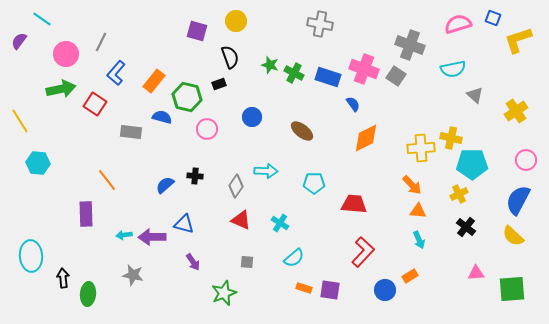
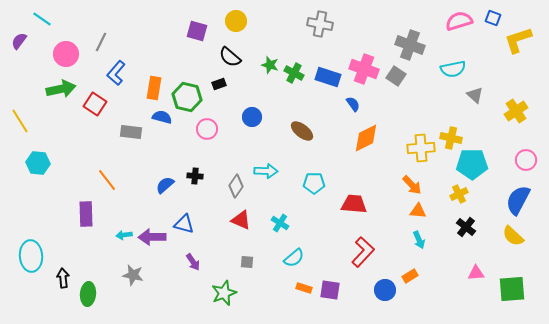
pink semicircle at (458, 24): moved 1 px right, 3 px up
black semicircle at (230, 57): rotated 150 degrees clockwise
orange rectangle at (154, 81): moved 7 px down; rotated 30 degrees counterclockwise
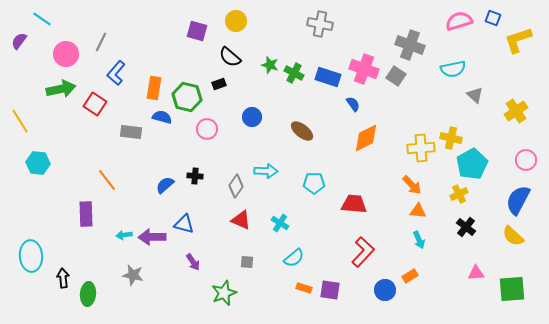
cyan pentagon at (472, 164): rotated 28 degrees counterclockwise
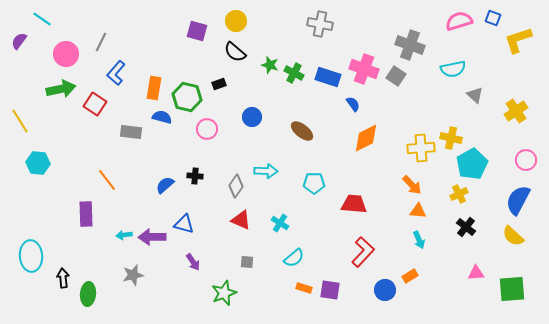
black semicircle at (230, 57): moved 5 px right, 5 px up
gray star at (133, 275): rotated 25 degrees counterclockwise
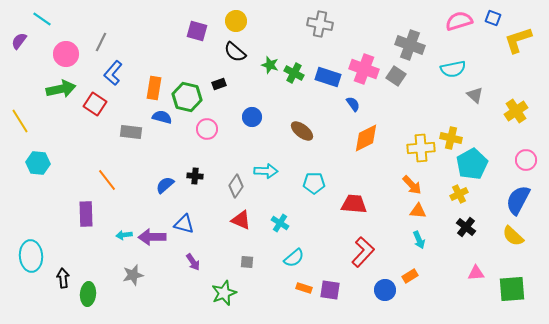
blue L-shape at (116, 73): moved 3 px left
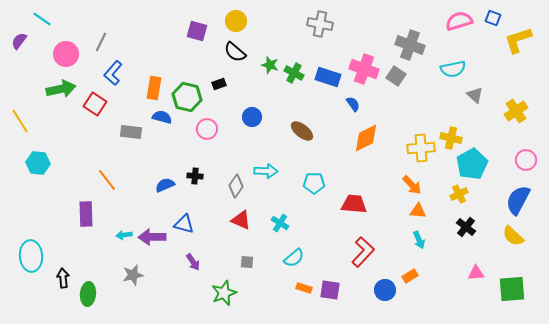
blue semicircle at (165, 185): rotated 18 degrees clockwise
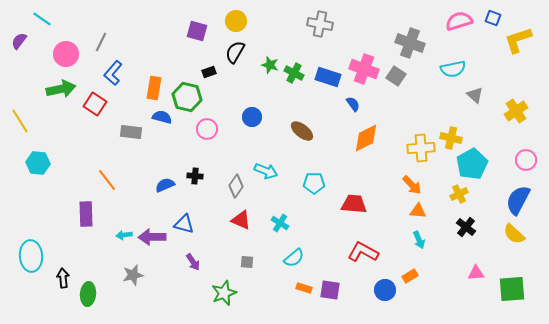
gray cross at (410, 45): moved 2 px up
black semicircle at (235, 52): rotated 80 degrees clockwise
black rectangle at (219, 84): moved 10 px left, 12 px up
cyan arrow at (266, 171): rotated 20 degrees clockwise
yellow semicircle at (513, 236): moved 1 px right, 2 px up
red L-shape at (363, 252): rotated 104 degrees counterclockwise
